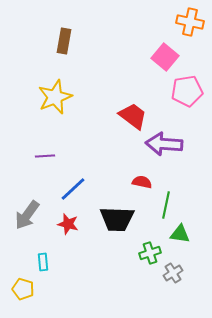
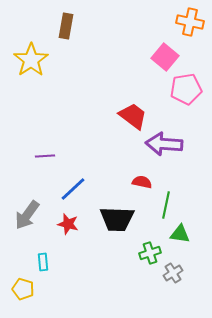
brown rectangle: moved 2 px right, 15 px up
pink pentagon: moved 1 px left, 2 px up
yellow star: moved 24 px left, 37 px up; rotated 12 degrees counterclockwise
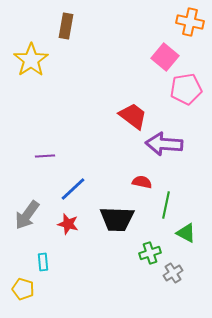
green triangle: moved 6 px right, 1 px up; rotated 20 degrees clockwise
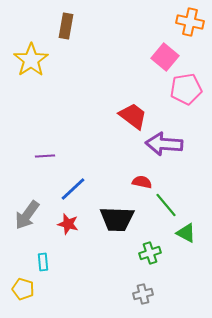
green line: rotated 52 degrees counterclockwise
gray cross: moved 30 px left, 21 px down; rotated 18 degrees clockwise
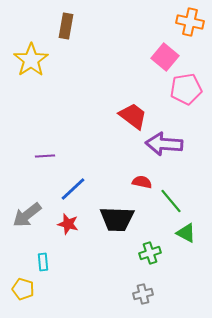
green line: moved 5 px right, 4 px up
gray arrow: rotated 16 degrees clockwise
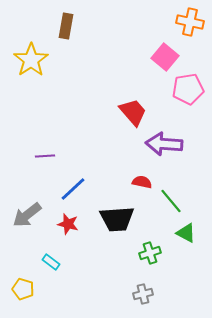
pink pentagon: moved 2 px right
red trapezoid: moved 4 px up; rotated 12 degrees clockwise
black trapezoid: rotated 6 degrees counterclockwise
cyan rectangle: moved 8 px right; rotated 48 degrees counterclockwise
